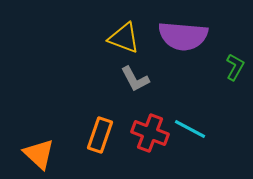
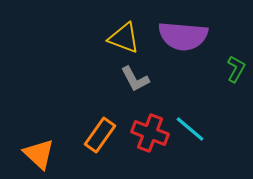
green L-shape: moved 1 px right, 2 px down
cyan line: rotated 12 degrees clockwise
orange rectangle: rotated 16 degrees clockwise
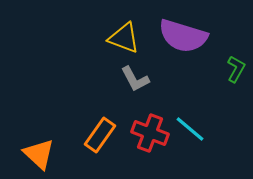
purple semicircle: rotated 12 degrees clockwise
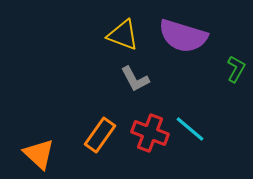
yellow triangle: moved 1 px left, 3 px up
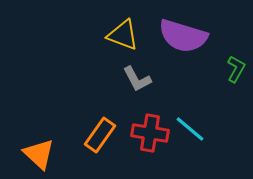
gray L-shape: moved 2 px right
red cross: rotated 12 degrees counterclockwise
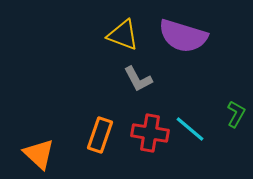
green L-shape: moved 45 px down
gray L-shape: moved 1 px right
orange rectangle: rotated 16 degrees counterclockwise
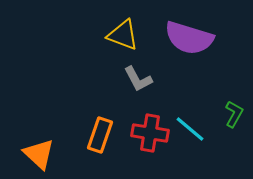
purple semicircle: moved 6 px right, 2 px down
green L-shape: moved 2 px left
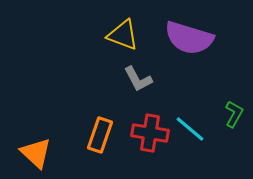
orange triangle: moved 3 px left, 1 px up
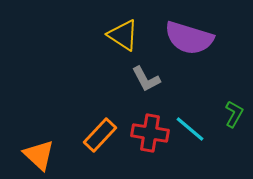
yellow triangle: rotated 12 degrees clockwise
gray L-shape: moved 8 px right
orange rectangle: rotated 24 degrees clockwise
orange triangle: moved 3 px right, 2 px down
